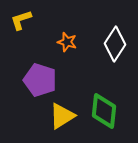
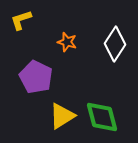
purple pentagon: moved 4 px left, 3 px up; rotated 8 degrees clockwise
green diamond: moved 2 px left, 6 px down; rotated 21 degrees counterclockwise
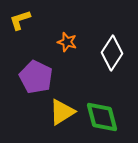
yellow L-shape: moved 1 px left
white diamond: moved 3 px left, 9 px down
yellow triangle: moved 4 px up
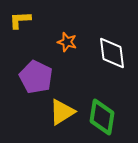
yellow L-shape: rotated 15 degrees clockwise
white diamond: rotated 40 degrees counterclockwise
green diamond: rotated 24 degrees clockwise
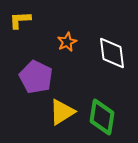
orange star: rotated 30 degrees clockwise
